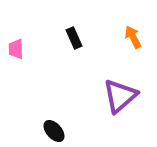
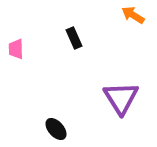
orange arrow: moved 22 px up; rotated 30 degrees counterclockwise
purple triangle: moved 1 px right, 2 px down; rotated 21 degrees counterclockwise
black ellipse: moved 2 px right, 2 px up
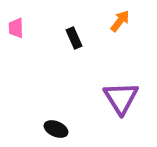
orange arrow: moved 13 px left, 6 px down; rotated 95 degrees clockwise
pink trapezoid: moved 21 px up
black ellipse: rotated 25 degrees counterclockwise
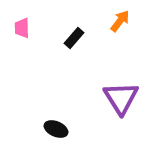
pink trapezoid: moved 6 px right
black rectangle: rotated 65 degrees clockwise
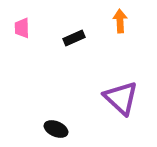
orange arrow: rotated 40 degrees counterclockwise
black rectangle: rotated 25 degrees clockwise
purple triangle: rotated 15 degrees counterclockwise
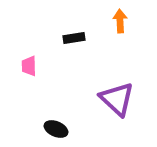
pink trapezoid: moved 7 px right, 38 px down
black rectangle: rotated 15 degrees clockwise
purple triangle: moved 4 px left, 1 px down
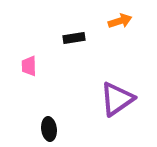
orange arrow: rotated 75 degrees clockwise
purple triangle: rotated 42 degrees clockwise
black ellipse: moved 7 px left; rotated 60 degrees clockwise
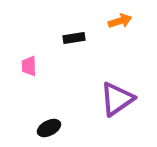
black ellipse: moved 1 px up; rotated 70 degrees clockwise
